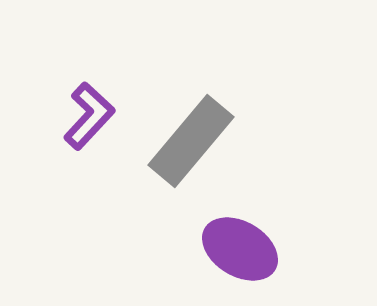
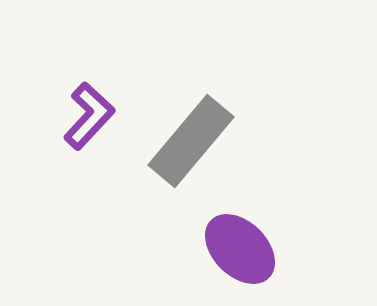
purple ellipse: rotated 14 degrees clockwise
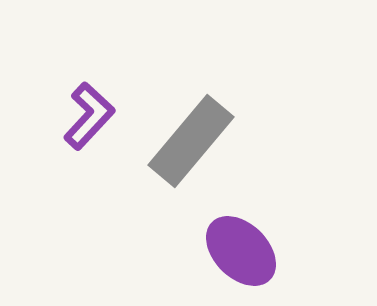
purple ellipse: moved 1 px right, 2 px down
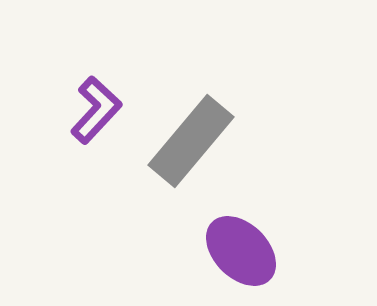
purple L-shape: moved 7 px right, 6 px up
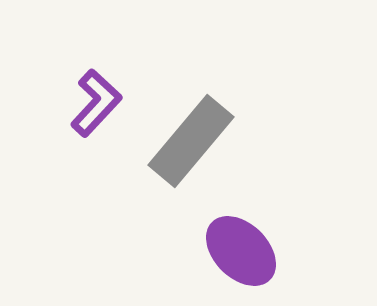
purple L-shape: moved 7 px up
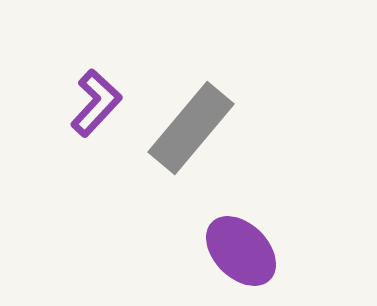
gray rectangle: moved 13 px up
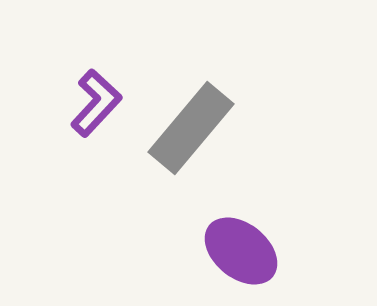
purple ellipse: rotated 6 degrees counterclockwise
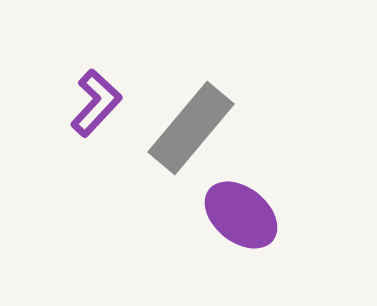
purple ellipse: moved 36 px up
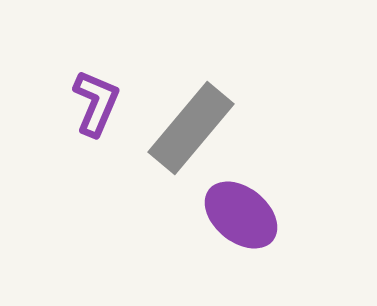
purple L-shape: rotated 20 degrees counterclockwise
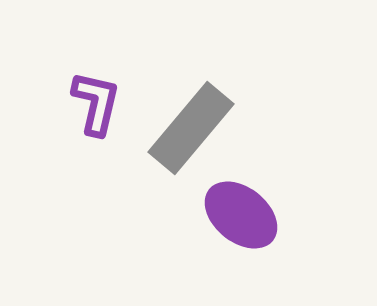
purple L-shape: rotated 10 degrees counterclockwise
